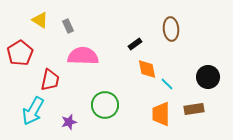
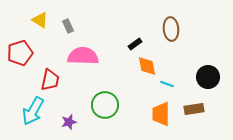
red pentagon: rotated 15 degrees clockwise
orange diamond: moved 3 px up
cyan line: rotated 24 degrees counterclockwise
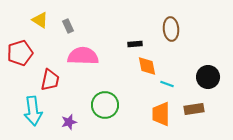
black rectangle: rotated 32 degrees clockwise
cyan arrow: rotated 36 degrees counterclockwise
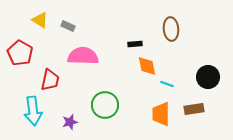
gray rectangle: rotated 40 degrees counterclockwise
red pentagon: rotated 25 degrees counterclockwise
purple star: moved 1 px right
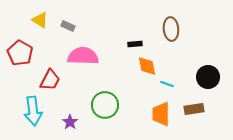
red trapezoid: rotated 15 degrees clockwise
purple star: rotated 21 degrees counterclockwise
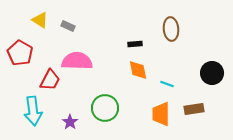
pink semicircle: moved 6 px left, 5 px down
orange diamond: moved 9 px left, 4 px down
black circle: moved 4 px right, 4 px up
green circle: moved 3 px down
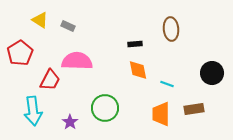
red pentagon: rotated 10 degrees clockwise
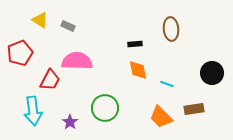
red pentagon: rotated 10 degrees clockwise
orange trapezoid: moved 3 px down; rotated 45 degrees counterclockwise
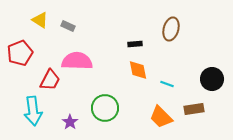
brown ellipse: rotated 20 degrees clockwise
black circle: moved 6 px down
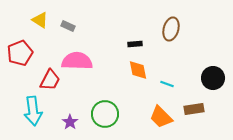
black circle: moved 1 px right, 1 px up
green circle: moved 6 px down
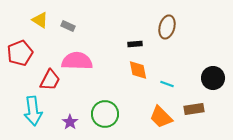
brown ellipse: moved 4 px left, 2 px up
